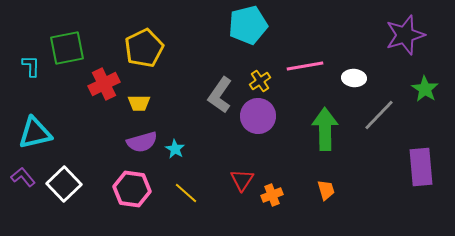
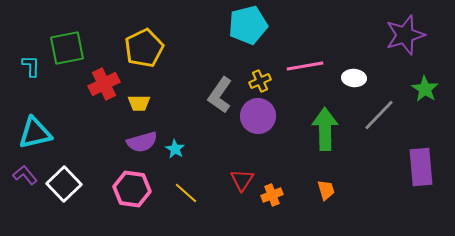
yellow cross: rotated 10 degrees clockwise
purple L-shape: moved 2 px right, 2 px up
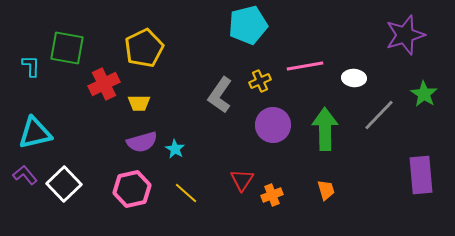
green square: rotated 21 degrees clockwise
green star: moved 1 px left, 5 px down
purple circle: moved 15 px right, 9 px down
purple rectangle: moved 8 px down
pink hexagon: rotated 21 degrees counterclockwise
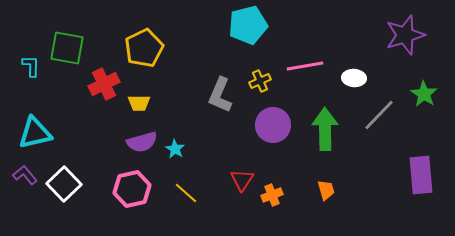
gray L-shape: rotated 12 degrees counterclockwise
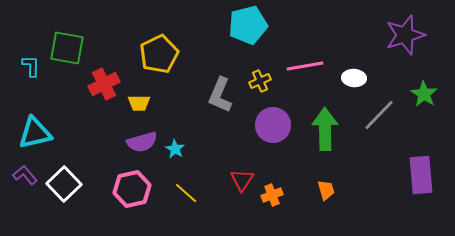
yellow pentagon: moved 15 px right, 6 px down
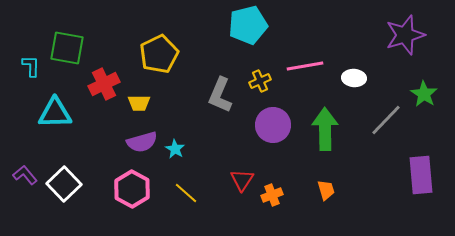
gray line: moved 7 px right, 5 px down
cyan triangle: moved 20 px right, 20 px up; rotated 12 degrees clockwise
pink hexagon: rotated 18 degrees counterclockwise
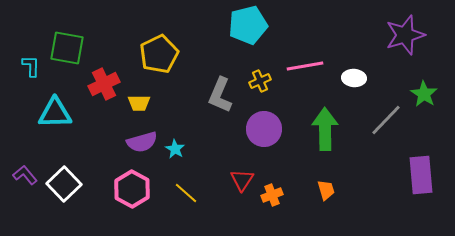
purple circle: moved 9 px left, 4 px down
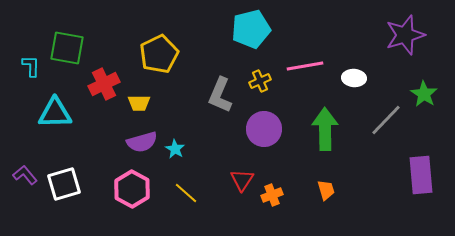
cyan pentagon: moved 3 px right, 4 px down
white square: rotated 28 degrees clockwise
